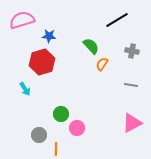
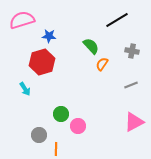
gray line: rotated 32 degrees counterclockwise
pink triangle: moved 2 px right, 1 px up
pink circle: moved 1 px right, 2 px up
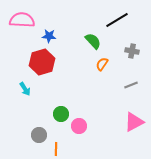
pink semicircle: rotated 20 degrees clockwise
green semicircle: moved 2 px right, 5 px up
pink circle: moved 1 px right
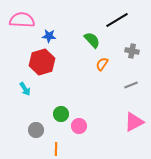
green semicircle: moved 1 px left, 1 px up
gray circle: moved 3 px left, 5 px up
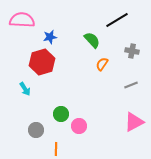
blue star: moved 1 px right, 1 px down; rotated 16 degrees counterclockwise
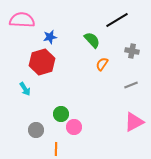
pink circle: moved 5 px left, 1 px down
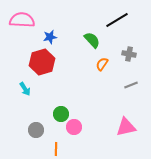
gray cross: moved 3 px left, 3 px down
pink triangle: moved 8 px left, 5 px down; rotated 15 degrees clockwise
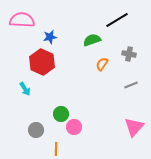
green semicircle: rotated 66 degrees counterclockwise
red hexagon: rotated 20 degrees counterclockwise
pink triangle: moved 8 px right; rotated 35 degrees counterclockwise
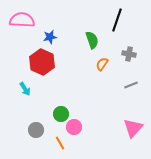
black line: rotated 40 degrees counterclockwise
green semicircle: rotated 90 degrees clockwise
pink triangle: moved 1 px left, 1 px down
orange line: moved 4 px right, 6 px up; rotated 32 degrees counterclockwise
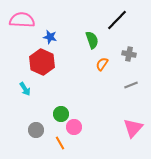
black line: rotated 25 degrees clockwise
blue star: rotated 24 degrees clockwise
